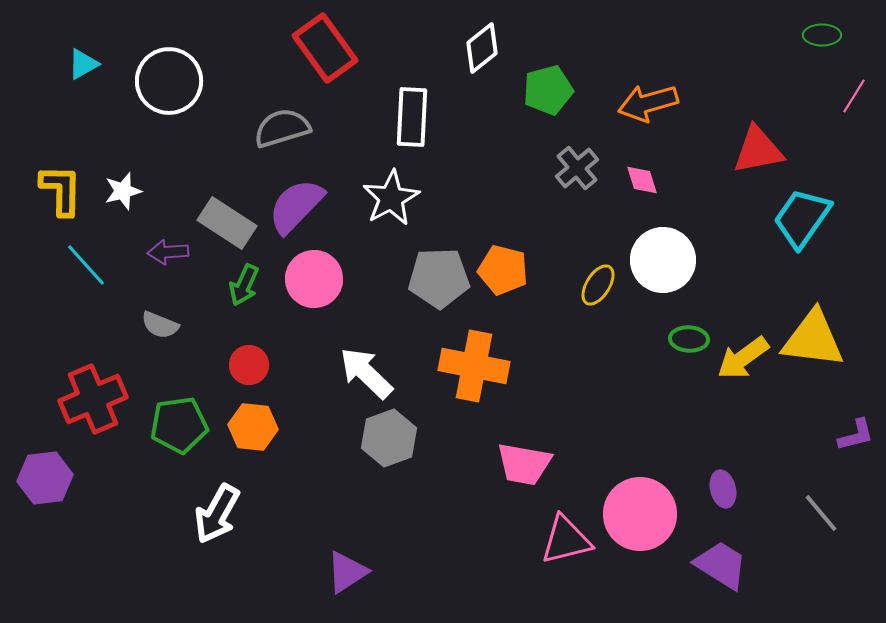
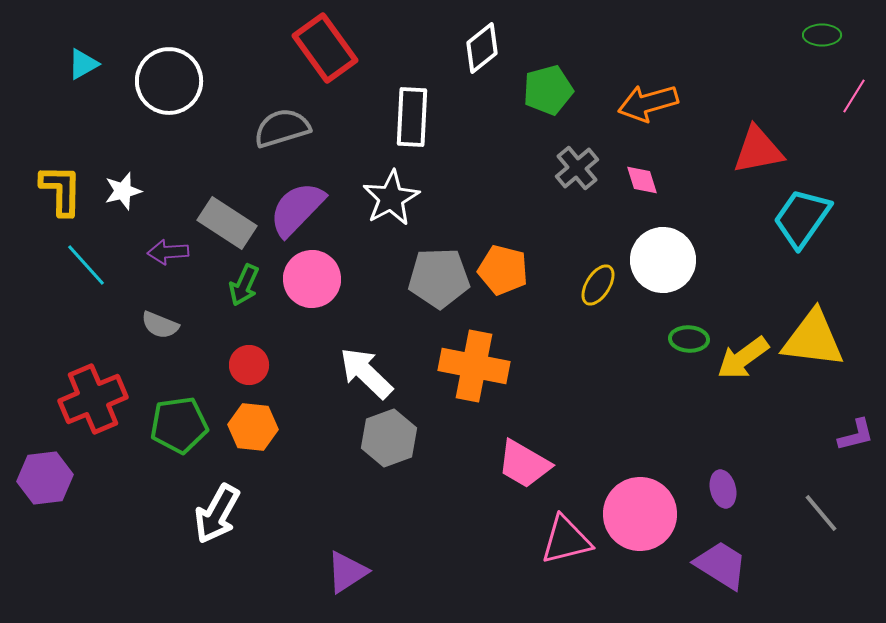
purple semicircle at (296, 206): moved 1 px right, 3 px down
pink circle at (314, 279): moved 2 px left
pink trapezoid at (524, 464): rotated 20 degrees clockwise
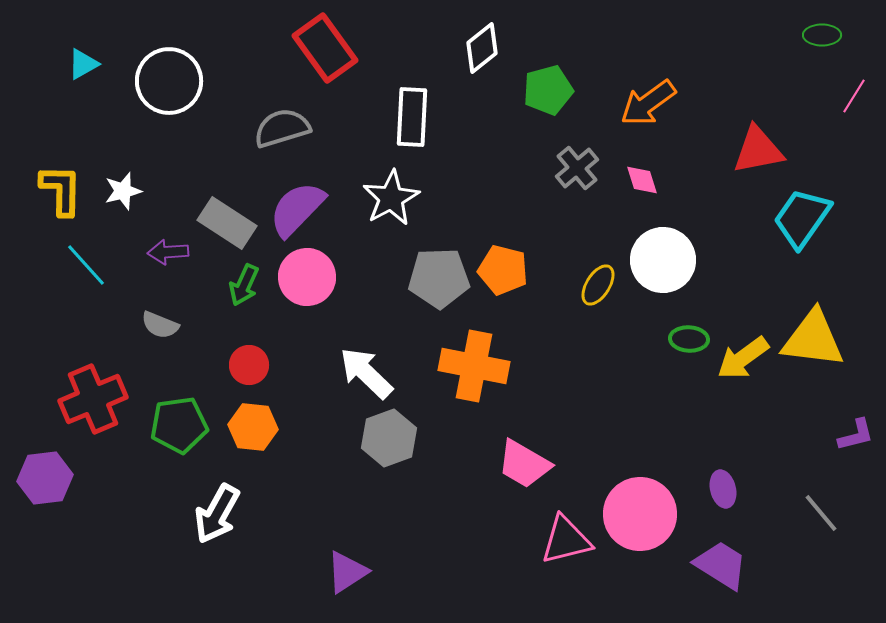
orange arrow at (648, 103): rotated 20 degrees counterclockwise
pink circle at (312, 279): moved 5 px left, 2 px up
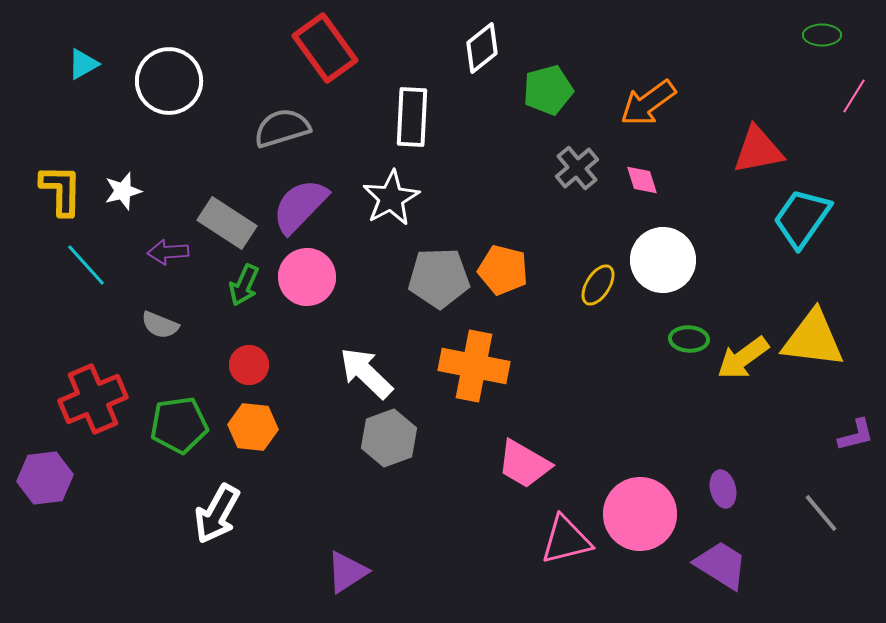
purple semicircle at (297, 209): moved 3 px right, 3 px up
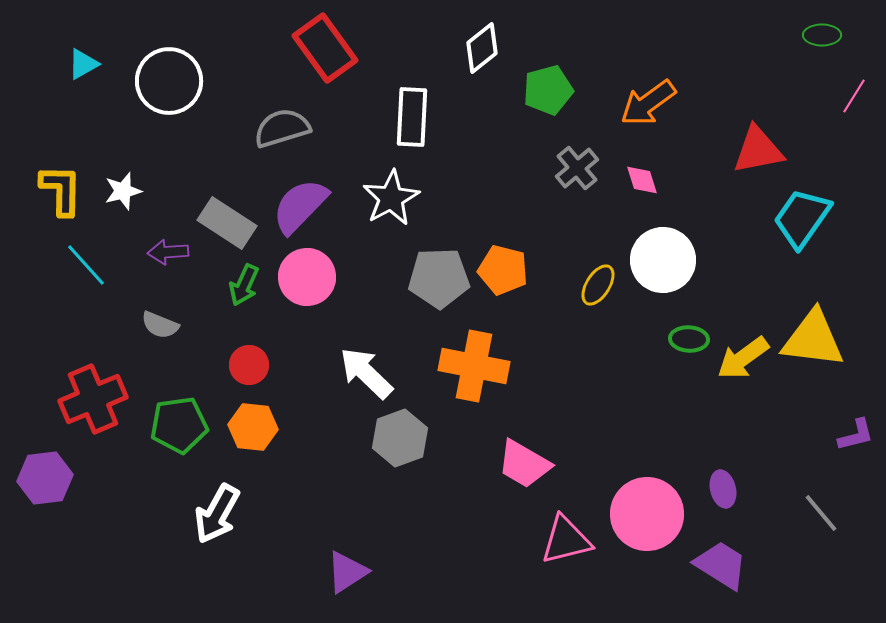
gray hexagon at (389, 438): moved 11 px right
pink circle at (640, 514): moved 7 px right
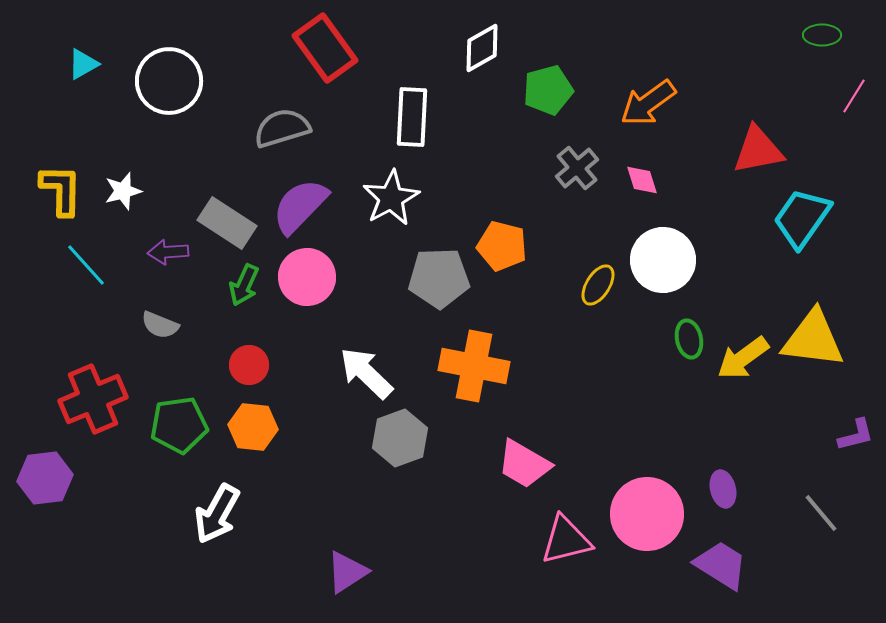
white diamond at (482, 48): rotated 9 degrees clockwise
orange pentagon at (503, 270): moved 1 px left, 24 px up
green ellipse at (689, 339): rotated 75 degrees clockwise
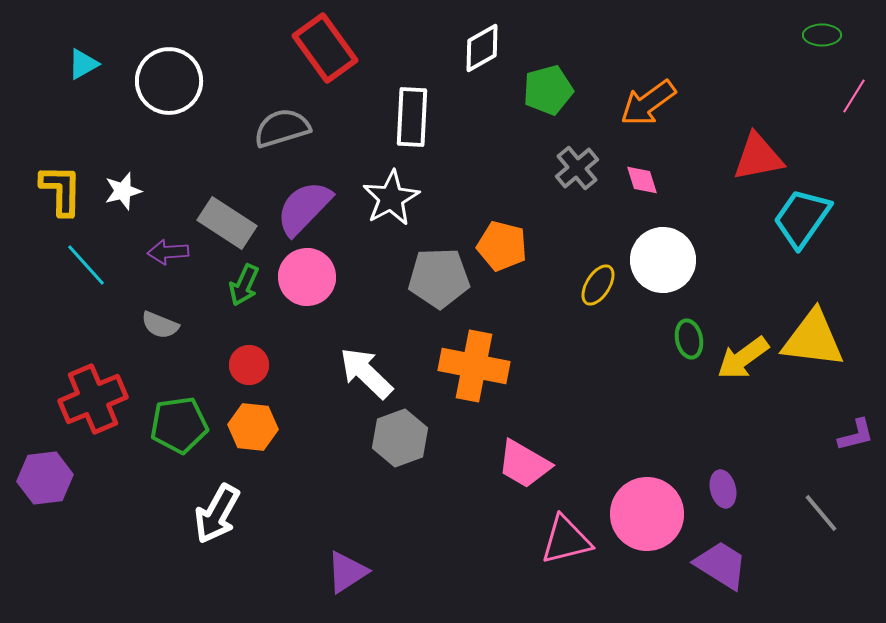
red triangle at (758, 150): moved 7 px down
purple semicircle at (300, 206): moved 4 px right, 2 px down
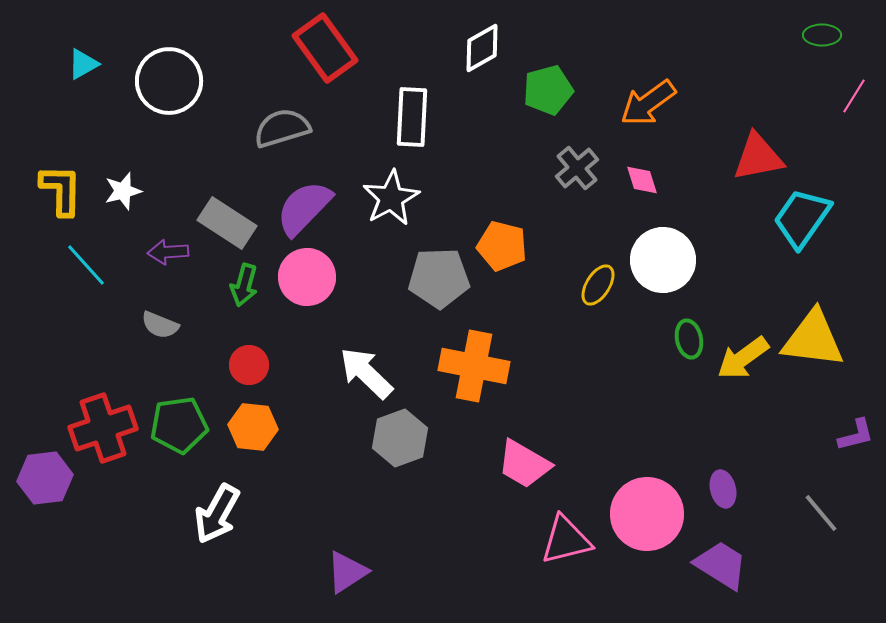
green arrow at (244, 285): rotated 9 degrees counterclockwise
red cross at (93, 399): moved 10 px right, 29 px down; rotated 4 degrees clockwise
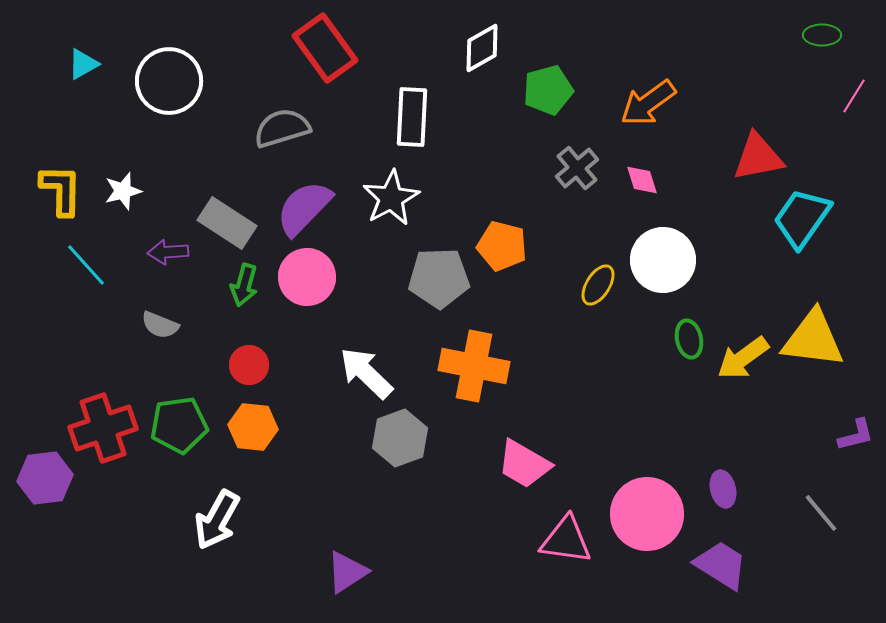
white arrow at (217, 514): moved 6 px down
pink triangle at (566, 540): rotated 22 degrees clockwise
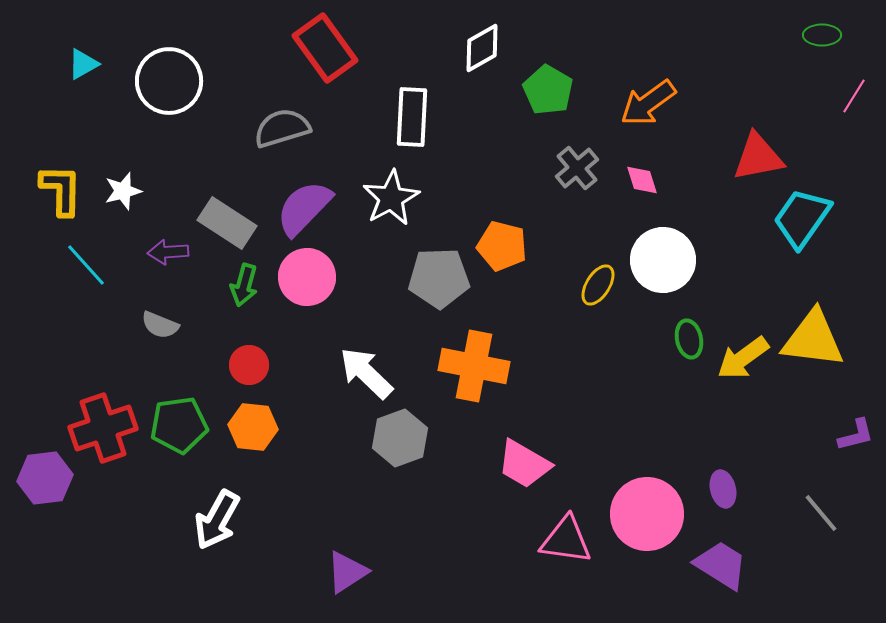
green pentagon at (548, 90): rotated 27 degrees counterclockwise
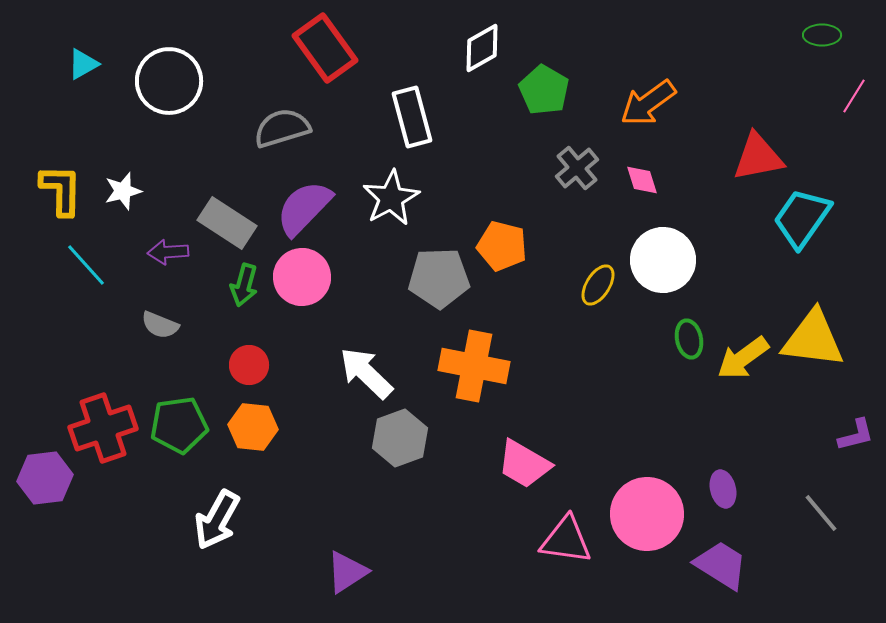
green pentagon at (548, 90): moved 4 px left
white rectangle at (412, 117): rotated 18 degrees counterclockwise
pink circle at (307, 277): moved 5 px left
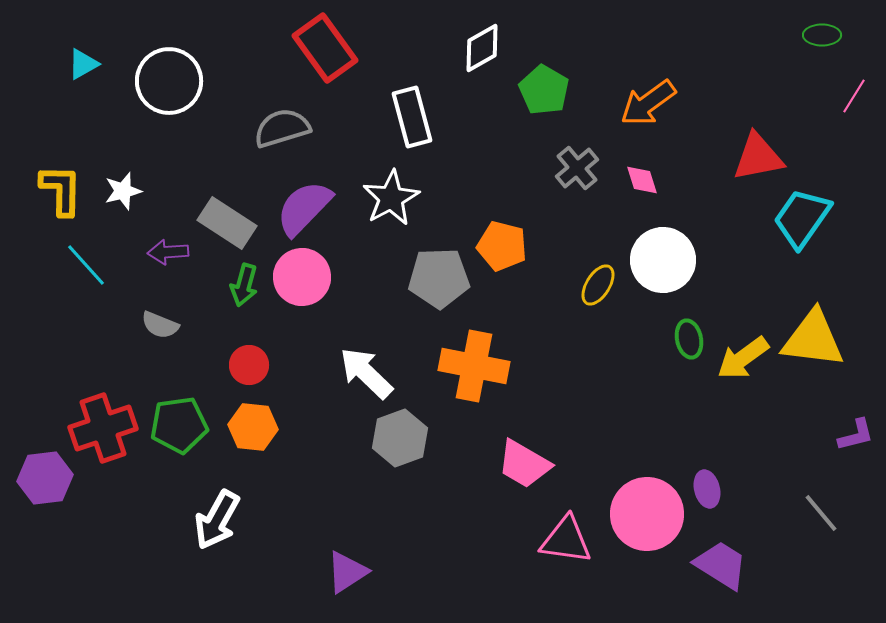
purple ellipse at (723, 489): moved 16 px left
